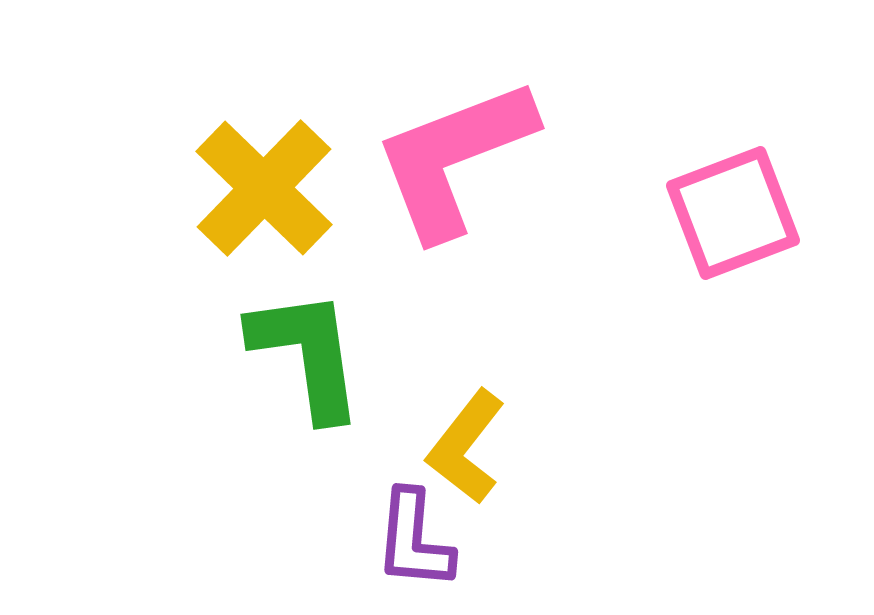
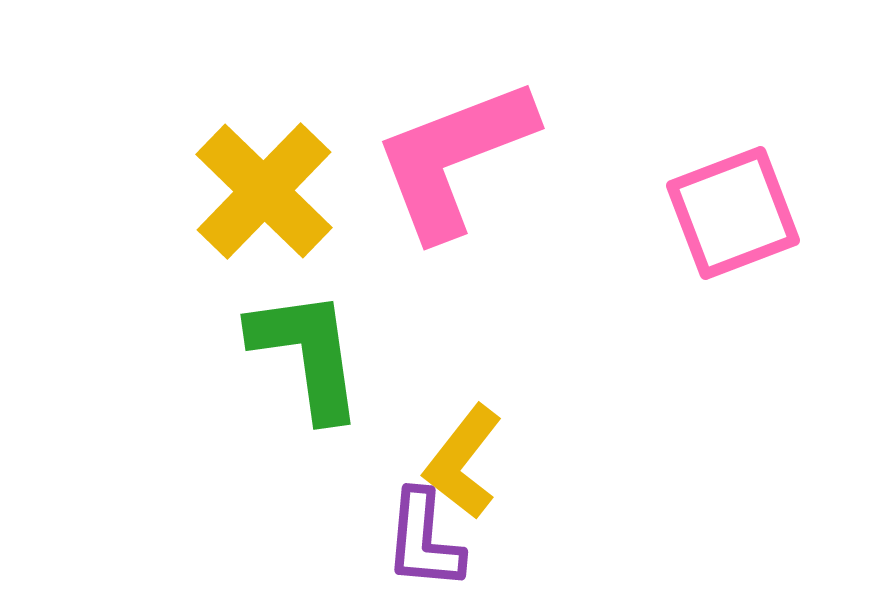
yellow cross: moved 3 px down
yellow L-shape: moved 3 px left, 15 px down
purple L-shape: moved 10 px right
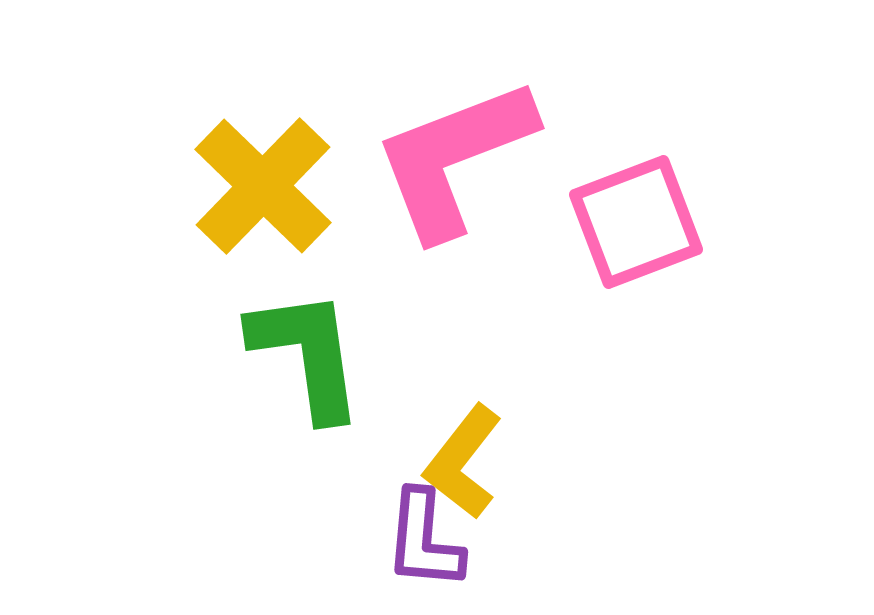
yellow cross: moved 1 px left, 5 px up
pink square: moved 97 px left, 9 px down
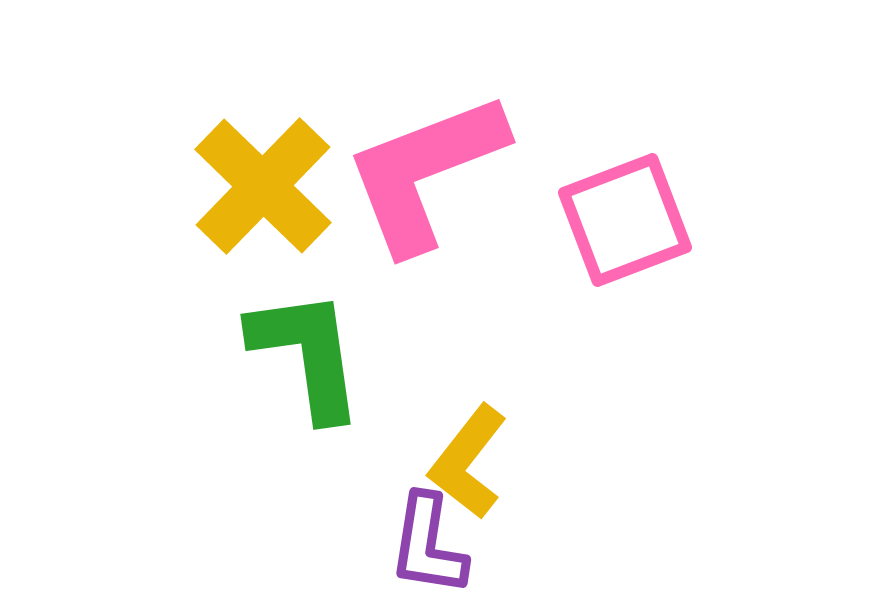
pink L-shape: moved 29 px left, 14 px down
pink square: moved 11 px left, 2 px up
yellow L-shape: moved 5 px right
purple L-shape: moved 4 px right, 5 px down; rotated 4 degrees clockwise
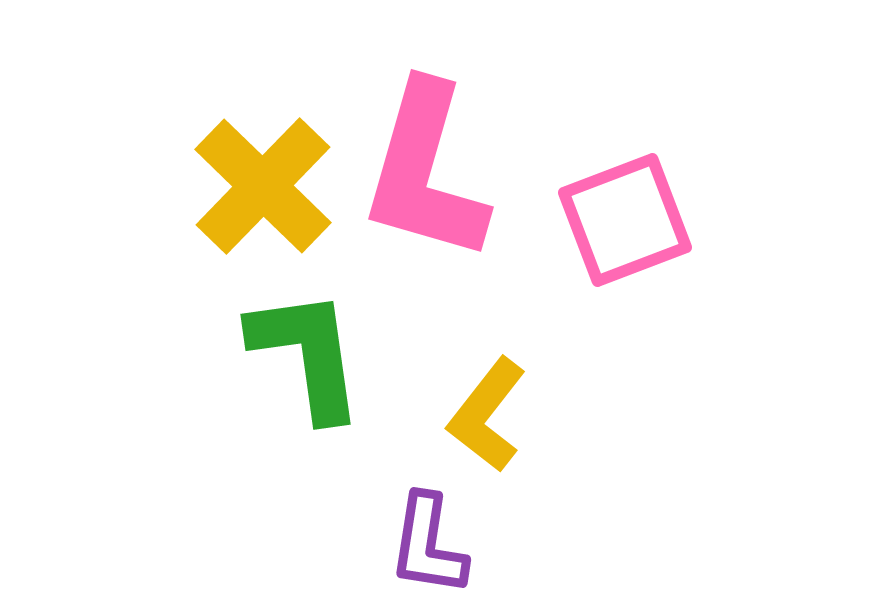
pink L-shape: rotated 53 degrees counterclockwise
yellow L-shape: moved 19 px right, 47 px up
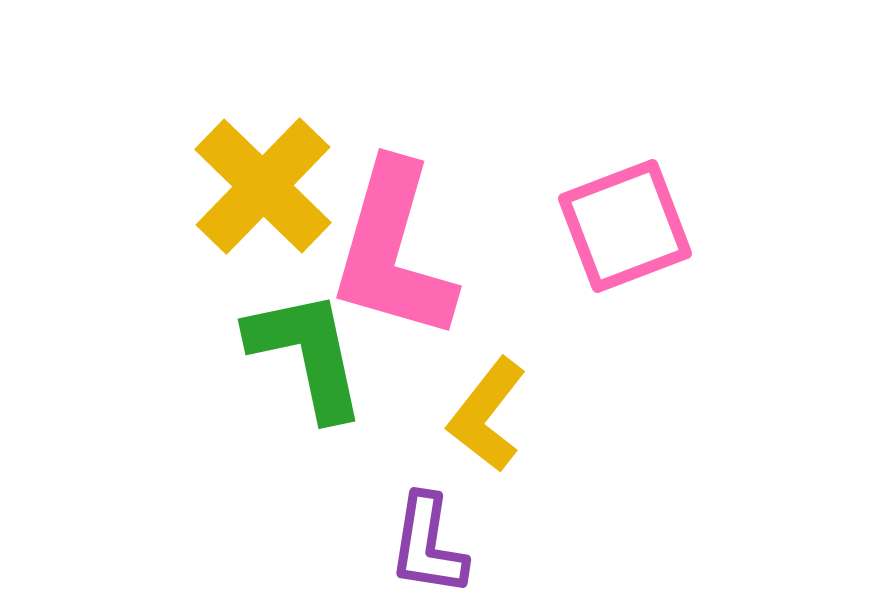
pink L-shape: moved 32 px left, 79 px down
pink square: moved 6 px down
green L-shape: rotated 4 degrees counterclockwise
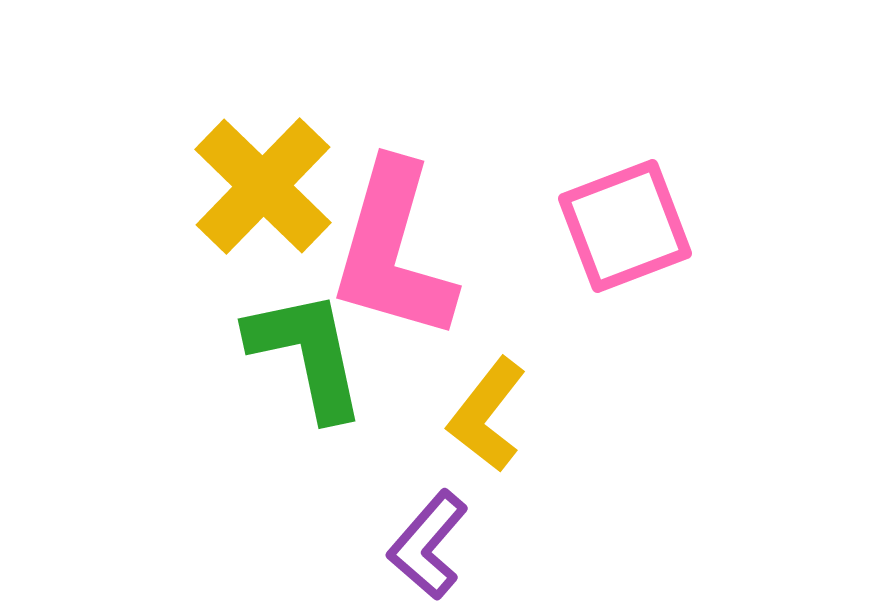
purple L-shape: rotated 32 degrees clockwise
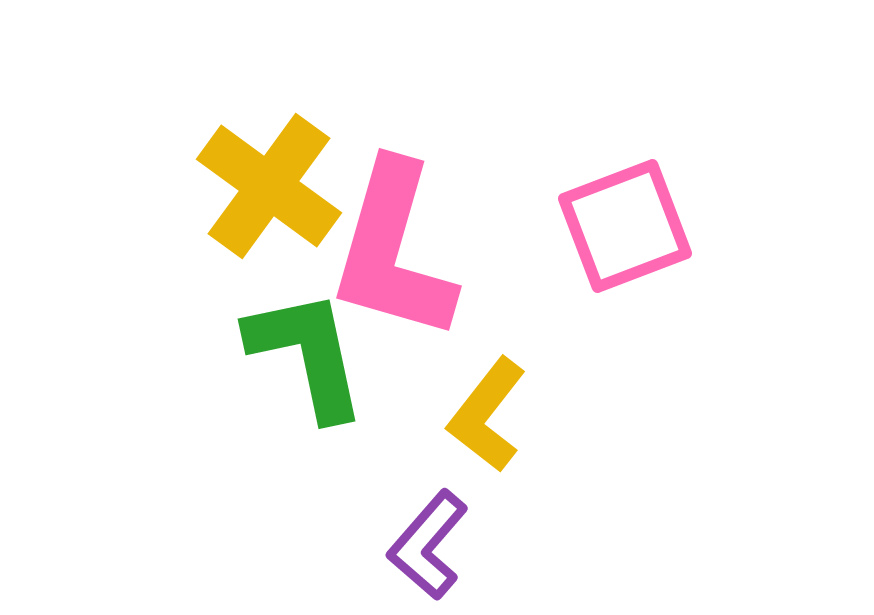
yellow cross: moved 6 px right; rotated 8 degrees counterclockwise
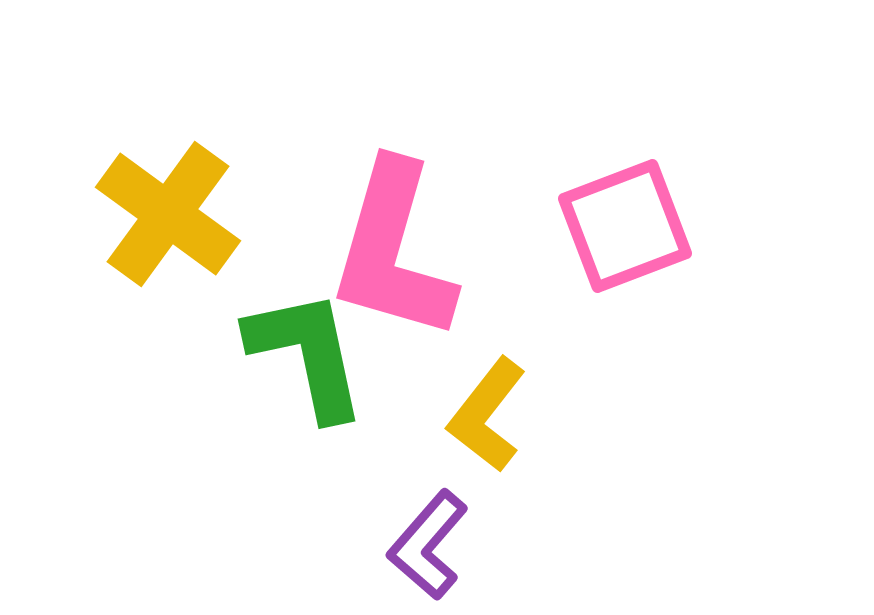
yellow cross: moved 101 px left, 28 px down
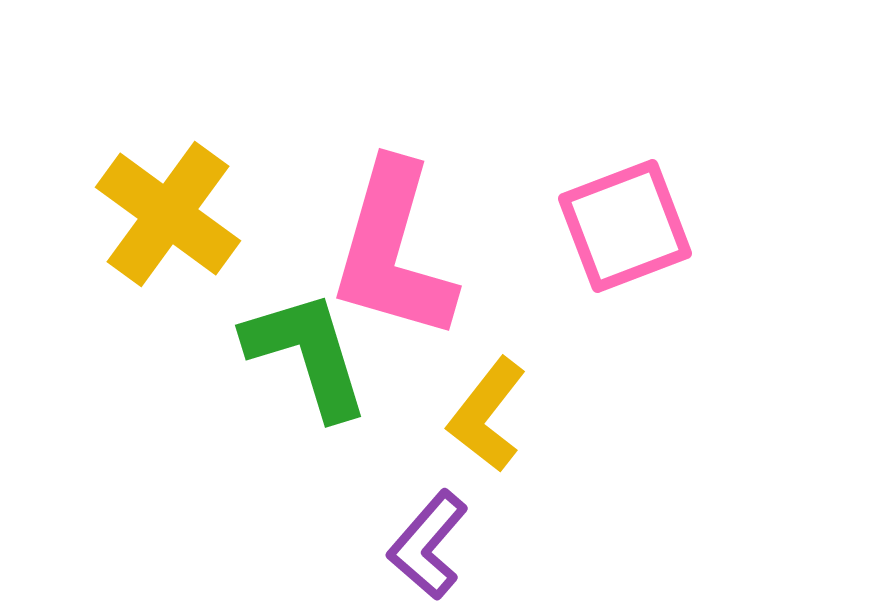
green L-shape: rotated 5 degrees counterclockwise
